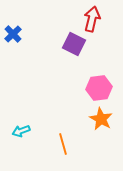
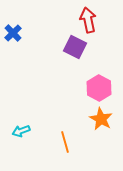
red arrow: moved 4 px left, 1 px down; rotated 25 degrees counterclockwise
blue cross: moved 1 px up
purple square: moved 1 px right, 3 px down
pink hexagon: rotated 25 degrees counterclockwise
orange line: moved 2 px right, 2 px up
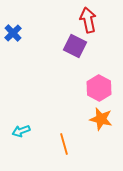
purple square: moved 1 px up
orange star: rotated 15 degrees counterclockwise
orange line: moved 1 px left, 2 px down
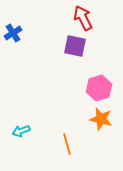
red arrow: moved 5 px left, 2 px up; rotated 15 degrees counterclockwise
blue cross: rotated 12 degrees clockwise
purple square: rotated 15 degrees counterclockwise
pink hexagon: rotated 15 degrees clockwise
orange line: moved 3 px right
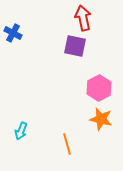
red arrow: rotated 15 degrees clockwise
blue cross: rotated 30 degrees counterclockwise
pink hexagon: rotated 10 degrees counterclockwise
cyan arrow: rotated 48 degrees counterclockwise
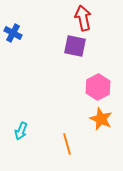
pink hexagon: moved 1 px left, 1 px up
orange star: rotated 10 degrees clockwise
